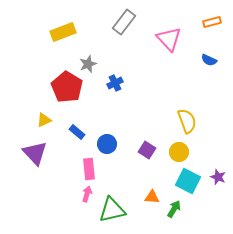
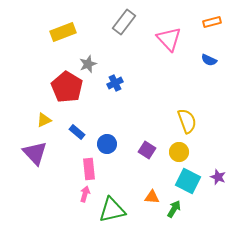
pink arrow: moved 2 px left
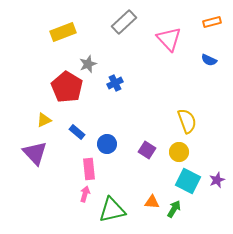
gray rectangle: rotated 10 degrees clockwise
purple star: moved 1 px left, 3 px down; rotated 28 degrees clockwise
orange triangle: moved 5 px down
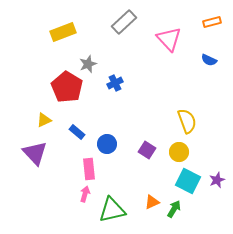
orange triangle: rotated 28 degrees counterclockwise
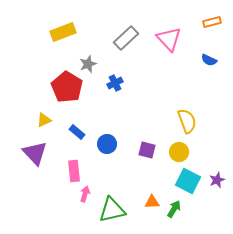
gray rectangle: moved 2 px right, 16 px down
purple square: rotated 18 degrees counterclockwise
pink rectangle: moved 15 px left, 2 px down
orange triangle: rotated 21 degrees clockwise
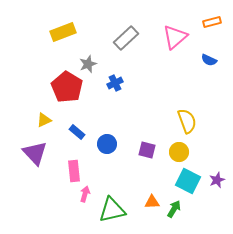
pink triangle: moved 6 px right, 2 px up; rotated 32 degrees clockwise
